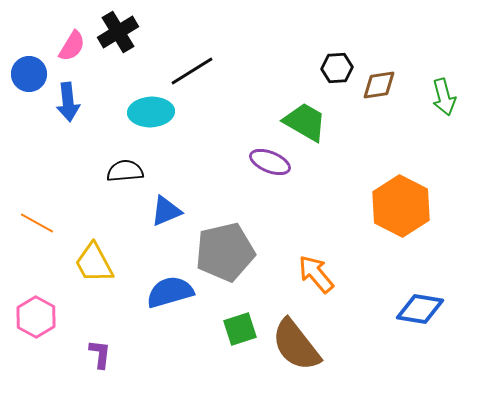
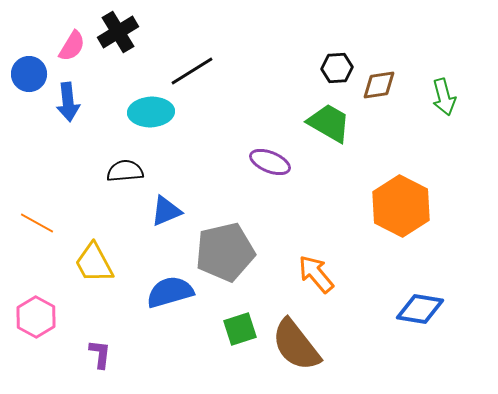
green trapezoid: moved 24 px right, 1 px down
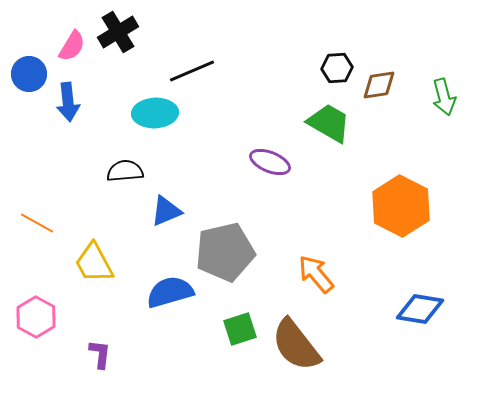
black line: rotated 9 degrees clockwise
cyan ellipse: moved 4 px right, 1 px down
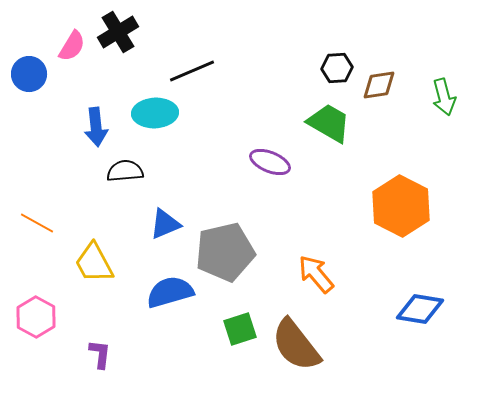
blue arrow: moved 28 px right, 25 px down
blue triangle: moved 1 px left, 13 px down
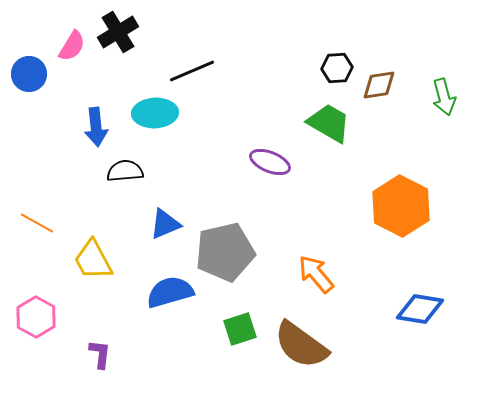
yellow trapezoid: moved 1 px left, 3 px up
brown semicircle: moved 5 px right; rotated 16 degrees counterclockwise
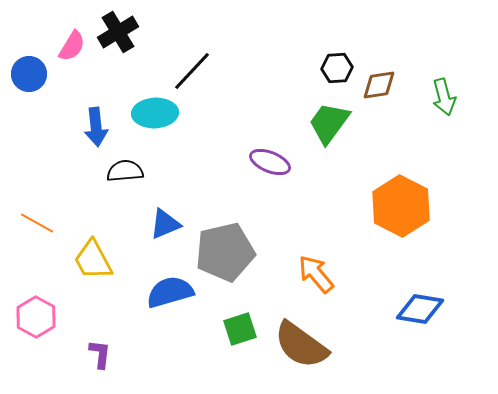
black line: rotated 24 degrees counterclockwise
green trapezoid: rotated 84 degrees counterclockwise
